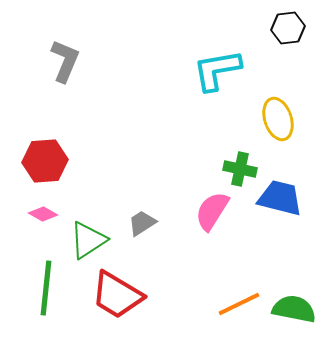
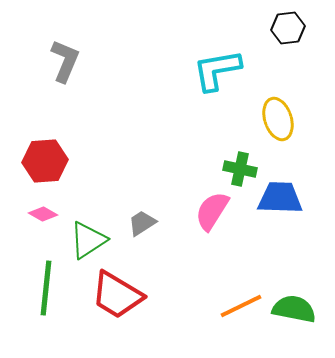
blue trapezoid: rotated 12 degrees counterclockwise
orange line: moved 2 px right, 2 px down
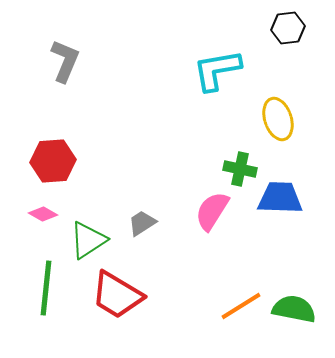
red hexagon: moved 8 px right
orange line: rotated 6 degrees counterclockwise
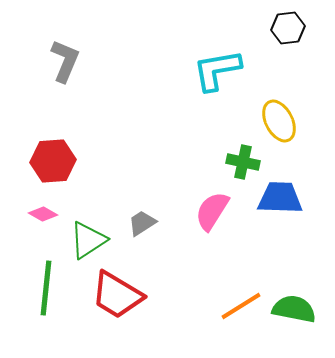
yellow ellipse: moved 1 px right, 2 px down; rotated 9 degrees counterclockwise
green cross: moved 3 px right, 7 px up
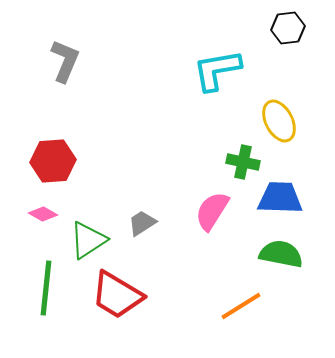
green semicircle: moved 13 px left, 55 px up
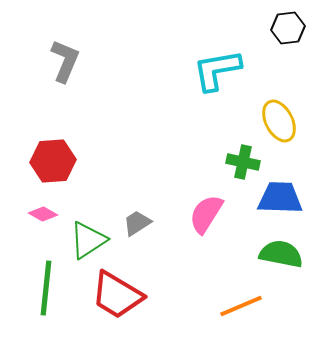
pink semicircle: moved 6 px left, 3 px down
gray trapezoid: moved 5 px left
orange line: rotated 9 degrees clockwise
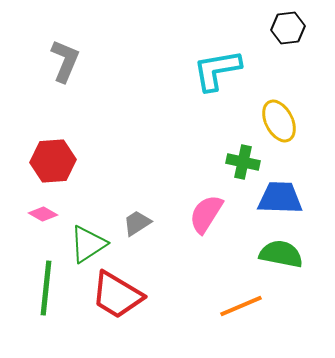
green triangle: moved 4 px down
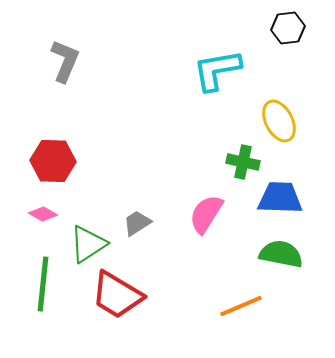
red hexagon: rotated 6 degrees clockwise
green line: moved 3 px left, 4 px up
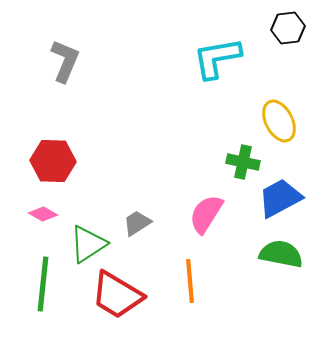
cyan L-shape: moved 12 px up
blue trapezoid: rotated 30 degrees counterclockwise
orange line: moved 51 px left, 25 px up; rotated 72 degrees counterclockwise
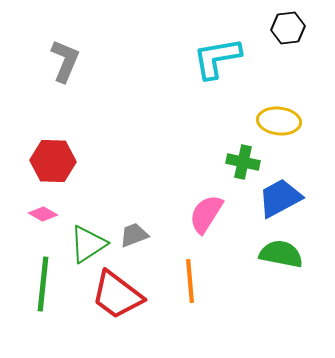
yellow ellipse: rotated 57 degrees counterclockwise
gray trapezoid: moved 3 px left, 12 px down; rotated 12 degrees clockwise
red trapezoid: rotated 6 degrees clockwise
